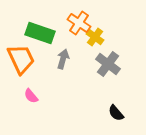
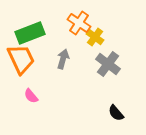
green rectangle: moved 10 px left; rotated 40 degrees counterclockwise
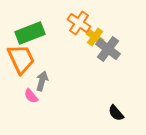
gray arrow: moved 21 px left, 22 px down
gray cross: moved 15 px up
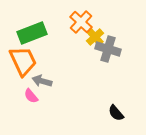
orange cross: moved 2 px right, 1 px up; rotated 10 degrees clockwise
green rectangle: moved 2 px right
yellow cross: rotated 12 degrees clockwise
gray cross: rotated 20 degrees counterclockwise
orange trapezoid: moved 2 px right, 2 px down
gray arrow: rotated 90 degrees counterclockwise
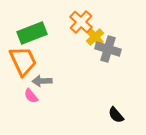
gray arrow: rotated 18 degrees counterclockwise
black semicircle: moved 2 px down
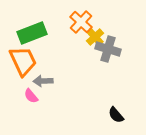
gray arrow: moved 1 px right
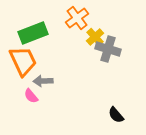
orange cross: moved 4 px left, 4 px up; rotated 10 degrees clockwise
green rectangle: moved 1 px right
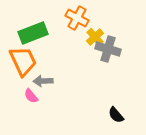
orange cross: rotated 25 degrees counterclockwise
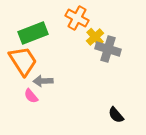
orange trapezoid: rotated 8 degrees counterclockwise
